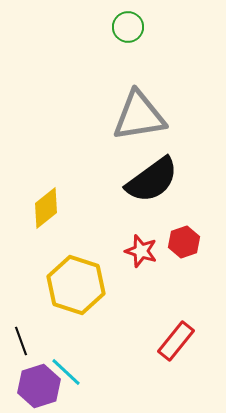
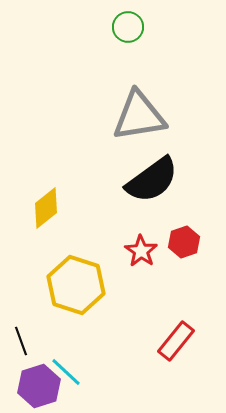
red star: rotated 16 degrees clockwise
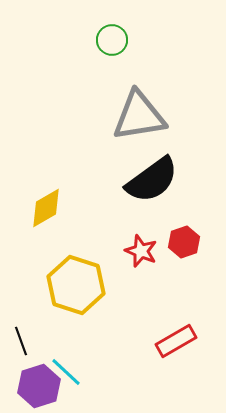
green circle: moved 16 px left, 13 px down
yellow diamond: rotated 9 degrees clockwise
red star: rotated 12 degrees counterclockwise
red rectangle: rotated 21 degrees clockwise
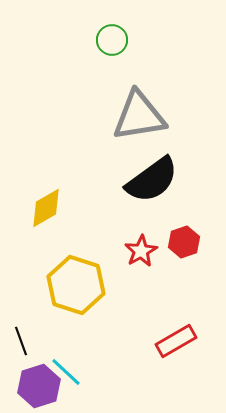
red star: rotated 20 degrees clockwise
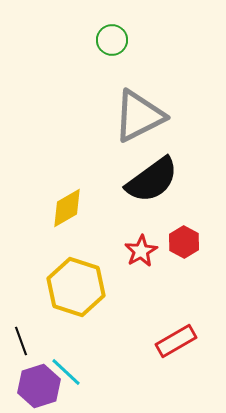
gray triangle: rotated 18 degrees counterclockwise
yellow diamond: moved 21 px right
red hexagon: rotated 12 degrees counterclockwise
yellow hexagon: moved 2 px down
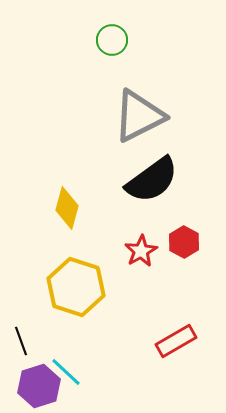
yellow diamond: rotated 45 degrees counterclockwise
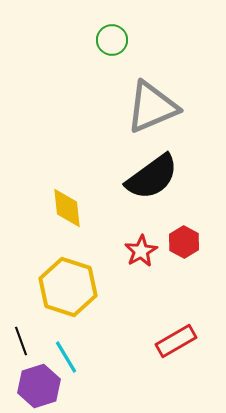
gray triangle: moved 13 px right, 9 px up; rotated 4 degrees clockwise
black semicircle: moved 3 px up
yellow diamond: rotated 21 degrees counterclockwise
yellow hexagon: moved 8 px left
cyan line: moved 15 px up; rotated 16 degrees clockwise
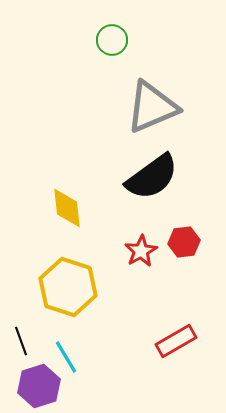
red hexagon: rotated 24 degrees clockwise
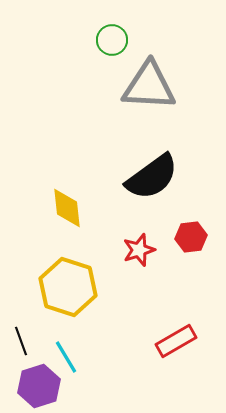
gray triangle: moved 3 px left, 21 px up; rotated 26 degrees clockwise
red hexagon: moved 7 px right, 5 px up
red star: moved 2 px left, 1 px up; rotated 12 degrees clockwise
